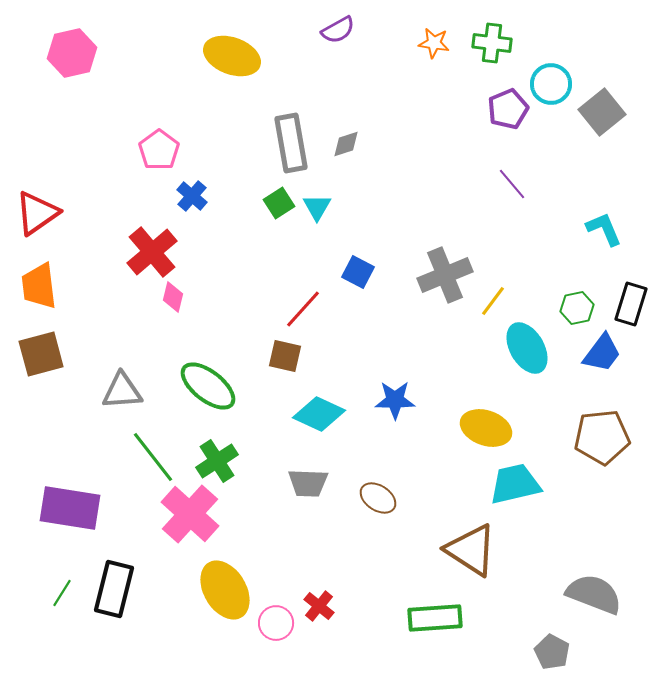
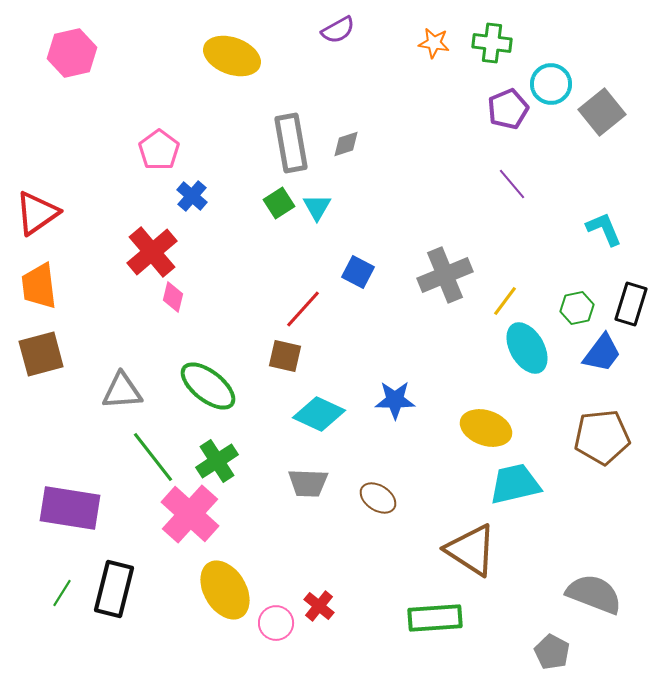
yellow line at (493, 301): moved 12 px right
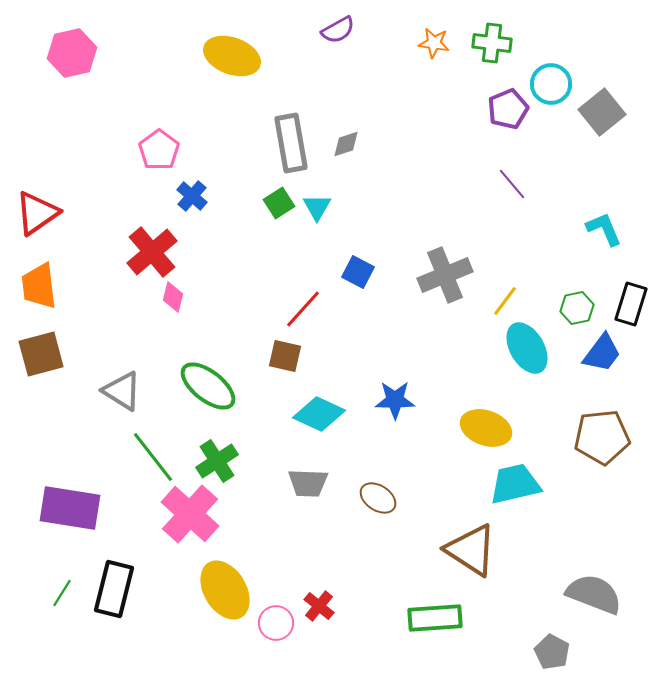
gray triangle at (122, 391): rotated 36 degrees clockwise
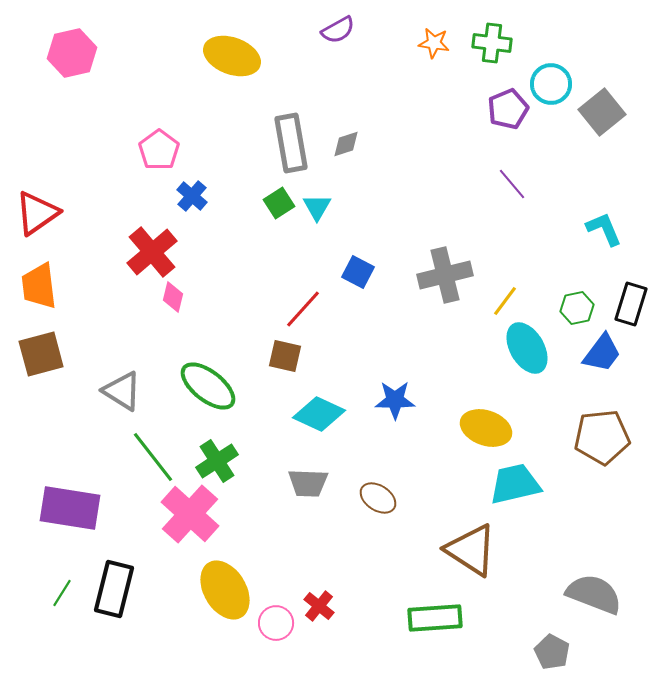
gray cross at (445, 275): rotated 8 degrees clockwise
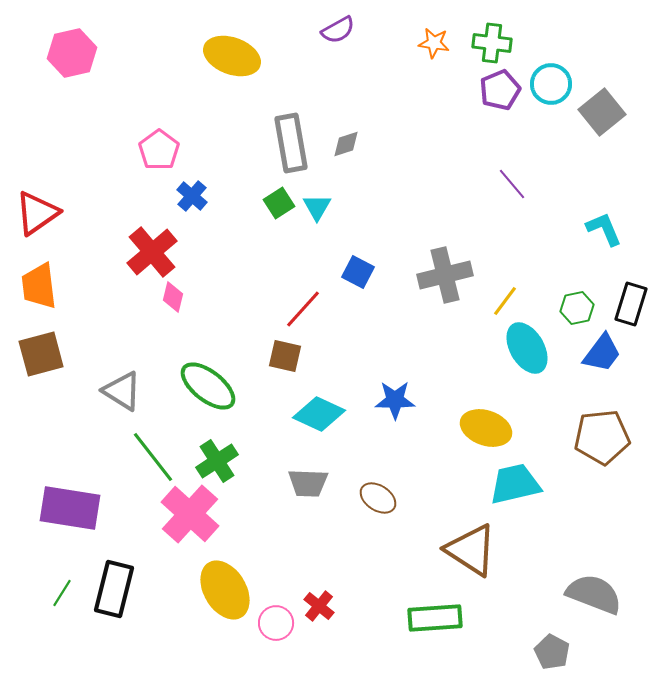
purple pentagon at (508, 109): moved 8 px left, 19 px up
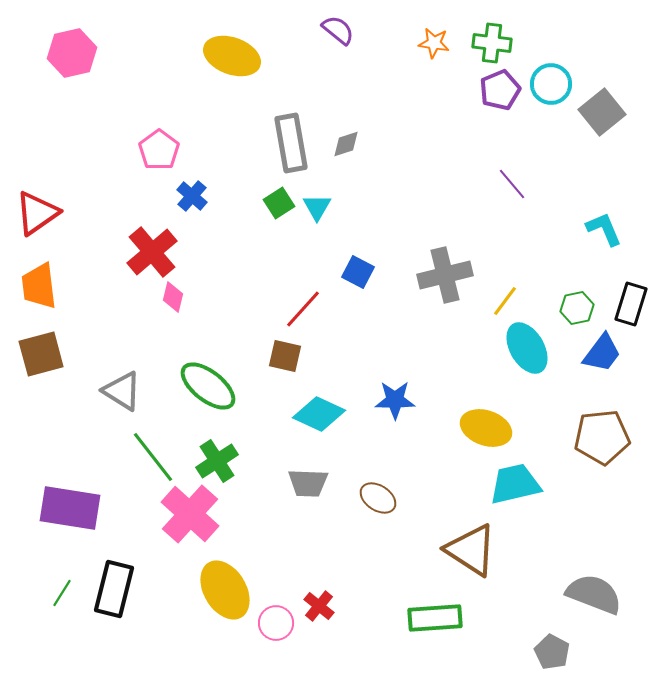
purple semicircle at (338, 30): rotated 112 degrees counterclockwise
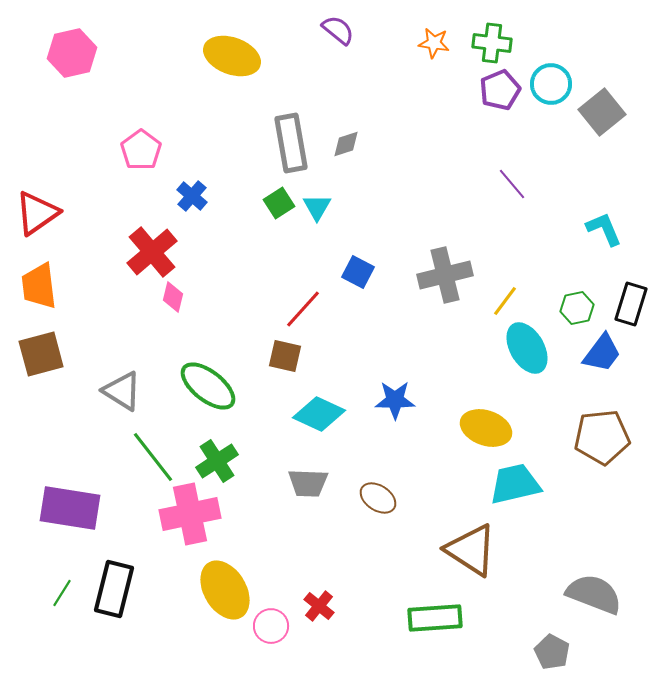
pink pentagon at (159, 150): moved 18 px left
pink cross at (190, 514): rotated 36 degrees clockwise
pink circle at (276, 623): moved 5 px left, 3 px down
